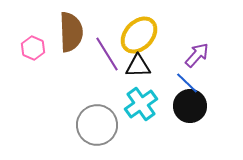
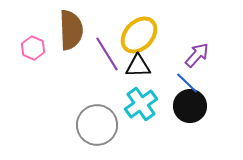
brown semicircle: moved 2 px up
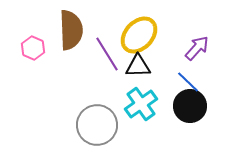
purple arrow: moved 7 px up
blue line: moved 1 px right, 1 px up
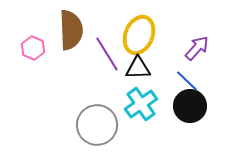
yellow ellipse: rotated 21 degrees counterclockwise
black triangle: moved 2 px down
blue line: moved 1 px left, 1 px up
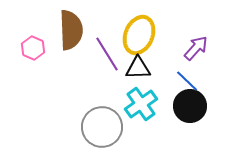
purple arrow: moved 1 px left
gray circle: moved 5 px right, 2 px down
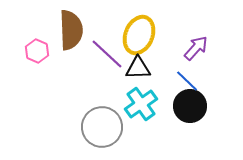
pink hexagon: moved 4 px right, 3 px down
purple line: rotated 15 degrees counterclockwise
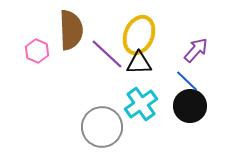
purple arrow: moved 2 px down
black triangle: moved 1 px right, 5 px up
